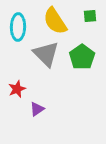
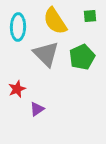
green pentagon: rotated 10 degrees clockwise
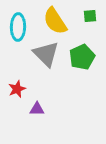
purple triangle: rotated 35 degrees clockwise
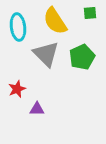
green square: moved 3 px up
cyan ellipse: rotated 8 degrees counterclockwise
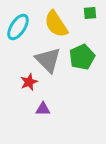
yellow semicircle: moved 1 px right, 3 px down
cyan ellipse: rotated 40 degrees clockwise
gray triangle: moved 2 px right, 6 px down
red star: moved 12 px right, 7 px up
purple triangle: moved 6 px right
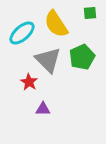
cyan ellipse: moved 4 px right, 6 px down; rotated 16 degrees clockwise
red star: rotated 18 degrees counterclockwise
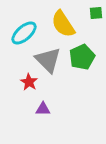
green square: moved 6 px right
yellow semicircle: moved 7 px right
cyan ellipse: moved 2 px right
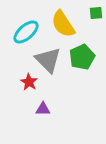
cyan ellipse: moved 2 px right, 1 px up
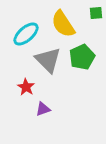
cyan ellipse: moved 2 px down
red star: moved 3 px left, 5 px down
purple triangle: rotated 21 degrees counterclockwise
